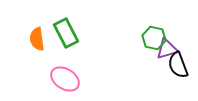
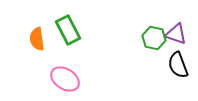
green rectangle: moved 2 px right, 3 px up
purple triangle: moved 9 px right, 15 px up; rotated 35 degrees clockwise
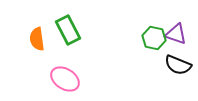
black semicircle: rotated 48 degrees counterclockwise
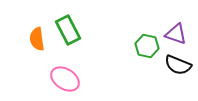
green hexagon: moved 7 px left, 8 px down
